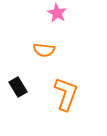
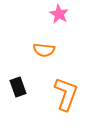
pink star: moved 2 px right, 1 px down
black rectangle: rotated 12 degrees clockwise
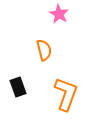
orange semicircle: rotated 110 degrees counterclockwise
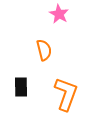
black rectangle: moved 3 px right; rotated 18 degrees clockwise
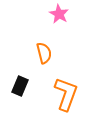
orange semicircle: moved 3 px down
black rectangle: moved 1 px left, 1 px up; rotated 24 degrees clockwise
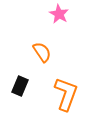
orange semicircle: moved 2 px left, 1 px up; rotated 20 degrees counterclockwise
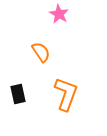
orange semicircle: moved 1 px left
black rectangle: moved 2 px left, 8 px down; rotated 36 degrees counterclockwise
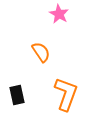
black rectangle: moved 1 px left, 1 px down
